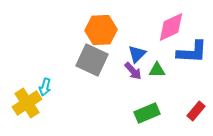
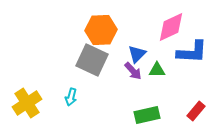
cyan arrow: moved 26 px right, 10 px down
green rectangle: moved 2 px down; rotated 10 degrees clockwise
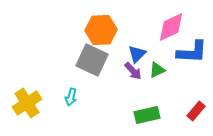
green triangle: rotated 24 degrees counterclockwise
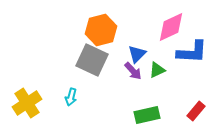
orange hexagon: rotated 12 degrees counterclockwise
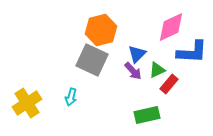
red rectangle: moved 27 px left, 27 px up
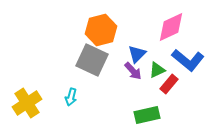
blue L-shape: moved 4 px left, 8 px down; rotated 36 degrees clockwise
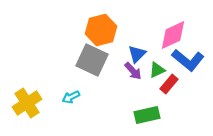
pink diamond: moved 2 px right, 8 px down
cyan arrow: rotated 48 degrees clockwise
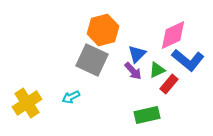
orange hexagon: moved 2 px right
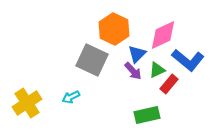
orange hexagon: moved 11 px right, 1 px up; rotated 20 degrees counterclockwise
pink diamond: moved 10 px left
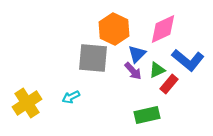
pink diamond: moved 6 px up
gray square: moved 1 px right, 2 px up; rotated 20 degrees counterclockwise
